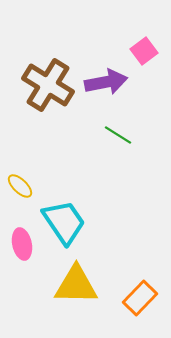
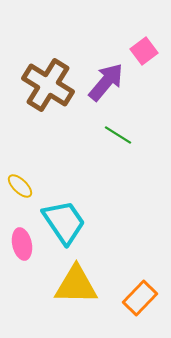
purple arrow: rotated 39 degrees counterclockwise
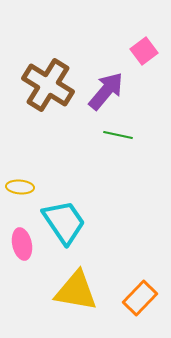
purple arrow: moved 9 px down
green line: rotated 20 degrees counterclockwise
yellow ellipse: moved 1 px down; rotated 40 degrees counterclockwise
yellow triangle: moved 6 px down; rotated 9 degrees clockwise
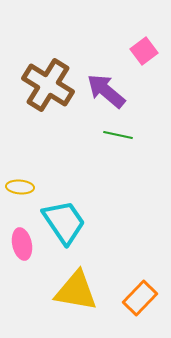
purple arrow: rotated 90 degrees counterclockwise
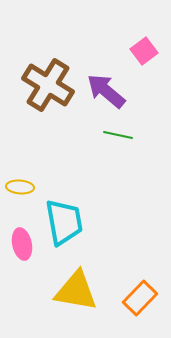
cyan trapezoid: rotated 24 degrees clockwise
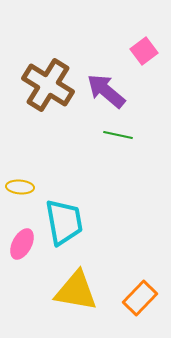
pink ellipse: rotated 40 degrees clockwise
